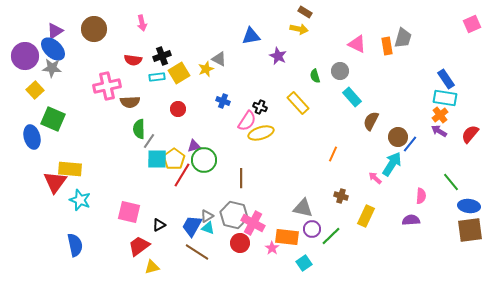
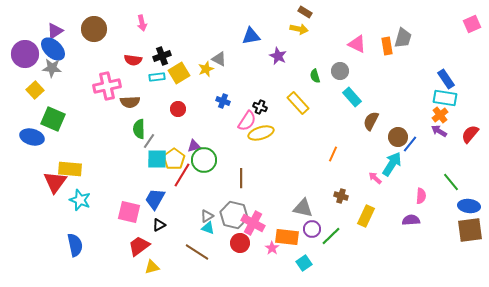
purple circle at (25, 56): moved 2 px up
blue ellipse at (32, 137): rotated 60 degrees counterclockwise
blue trapezoid at (192, 226): moved 37 px left, 27 px up
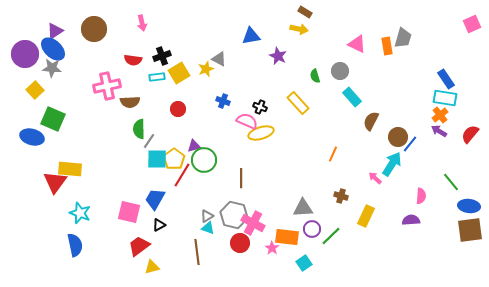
pink semicircle at (247, 121): rotated 100 degrees counterclockwise
cyan star at (80, 200): moved 13 px down
gray triangle at (303, 208): rotated 15 degrees counterclockwise
brown line at (197, 252): rotated 50 degrees clockwise
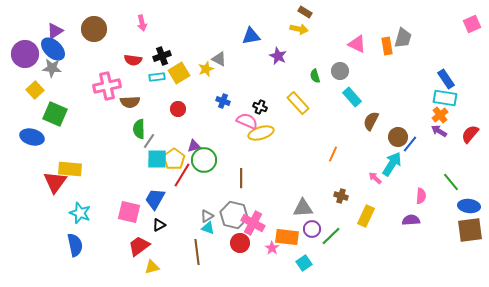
green square at (53, 119): moved 2 px right, 5 px up
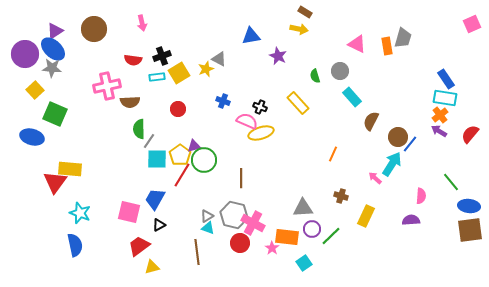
yellow pentagon at (174, 159): moved 6 px right, 4 px up
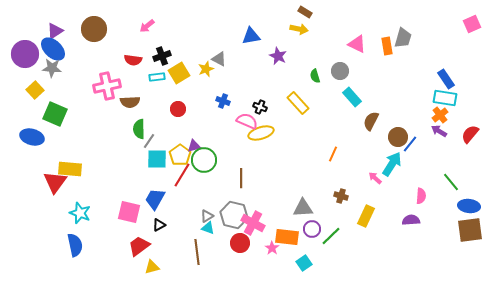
pink arrow at (142, 23): moved 5 px right, 3 px down; rotated 63 degrees clockwise
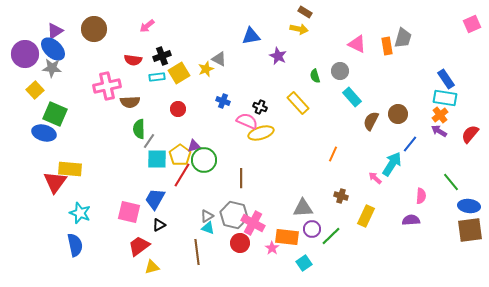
blue ellipse at (32, 137): moved 12 px right, 4 px up
brown circle at (398, 137): moved 23 px up
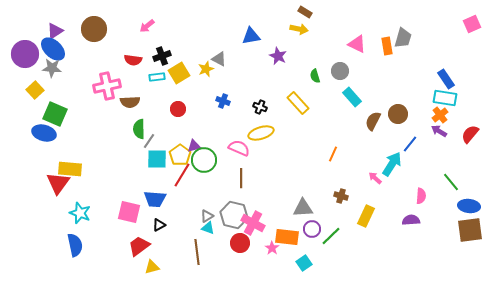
pink semicircle at (247, 121): moved 8 px left, 27 px down
brown semicircle at (371, 121): moved 2 px right
red triangle at (55, 182): moved 3 px right, 1 px down
blue trapezoid at (155, 199): rotated 115 degrees counterclockwise
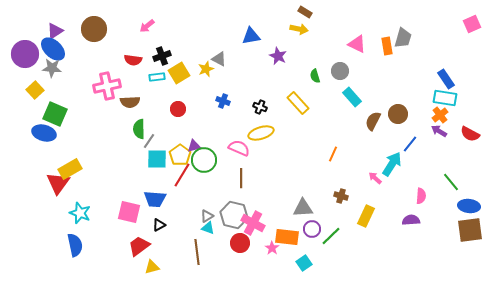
red semicircle at (470, 134): rotated 102 degrees counterclockwise
yellow rectangle at (70, 169): rotated 35 degrees counterclockwise
